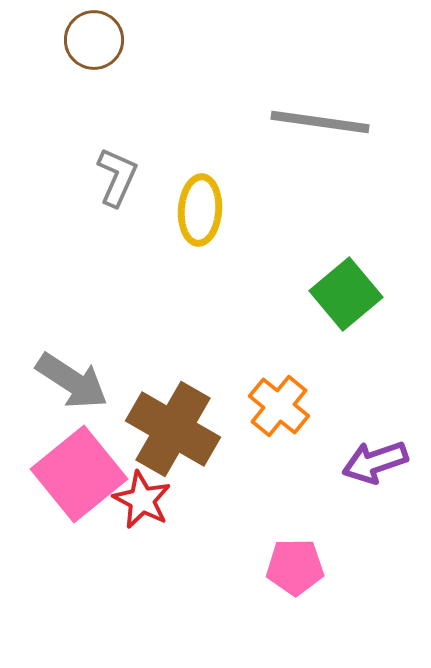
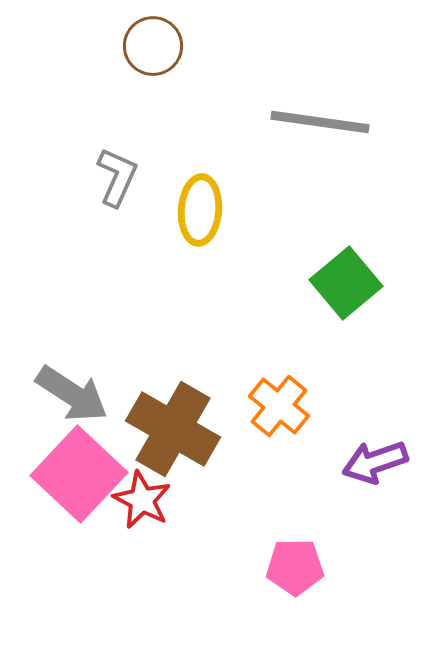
brown circle: moved 59 px right, 6 px down
green square: moved 11 px up
gray arrow: moved 13 px down
pink square: rotated 8 degrees counterclockwise
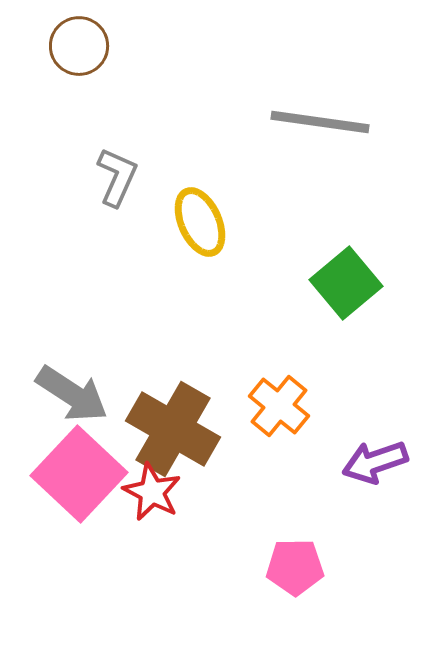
brown circle: moved 74 px left
yellow ellipse: moved 12 px down; rotated 28 degrees counterclockwise
red star: moved 10 px right, 8 px up
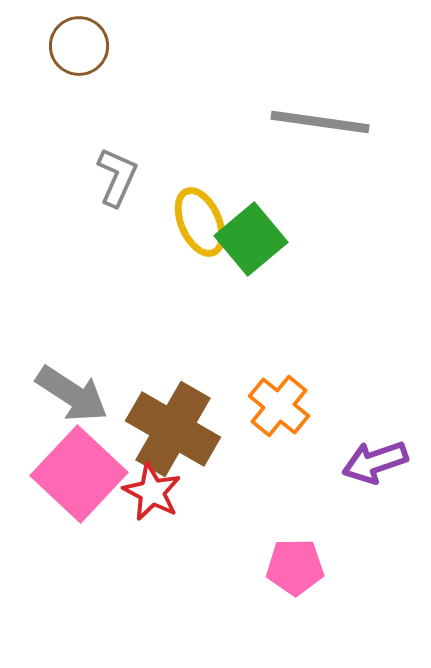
green square: moved 95 px left, 44 px up
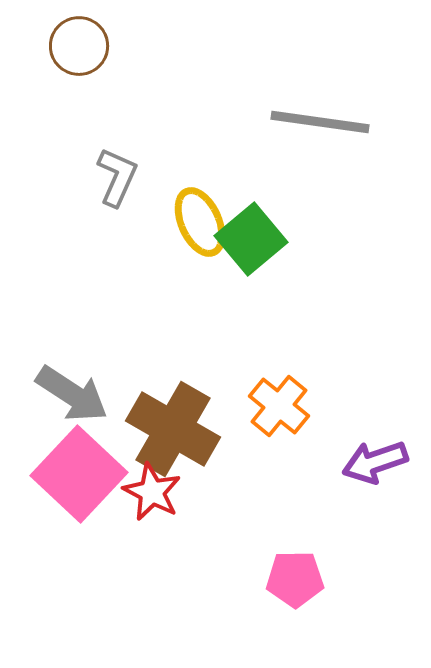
pink pentagon: moved 12 px down
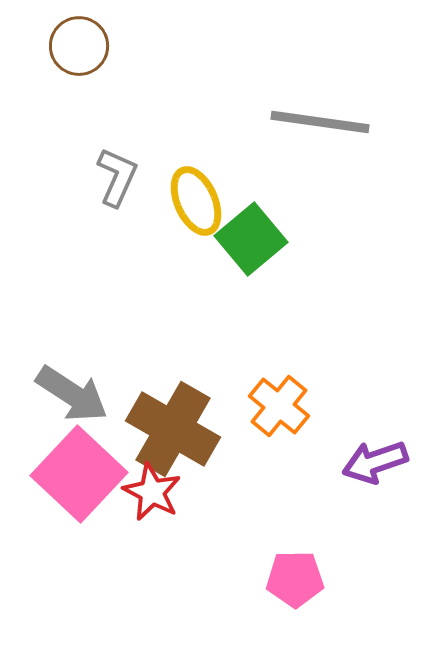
yellow ellipse: moved 4 px left, 21 px up
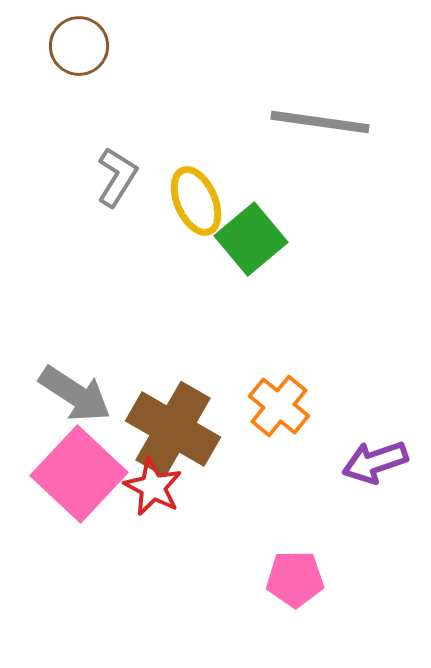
gray L-shape: rotated 8 degrees clockwise
gray arrow: moved 3 px right
red star: moved 1 px right, 5 px up
